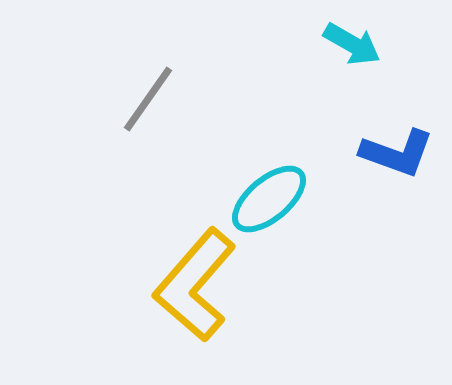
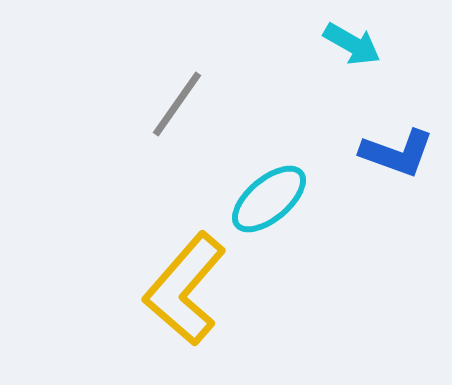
gray line: moved 29 px right, 5 px down
yellow L-shape: moved 10 px left, 4 px down
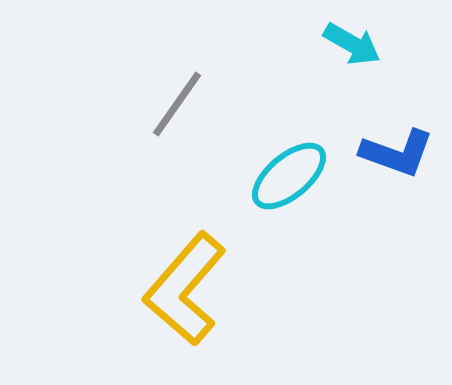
cyan ellipse: moved 20 px right, 23 px up
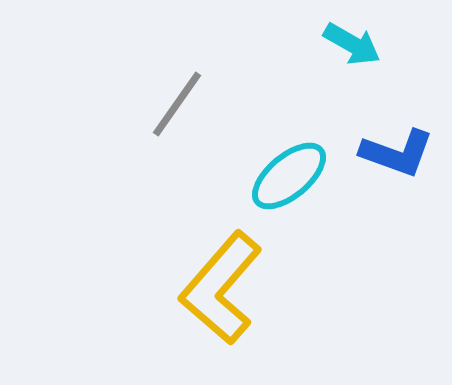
yellow L-shape: moved 36 px right, 1 px up
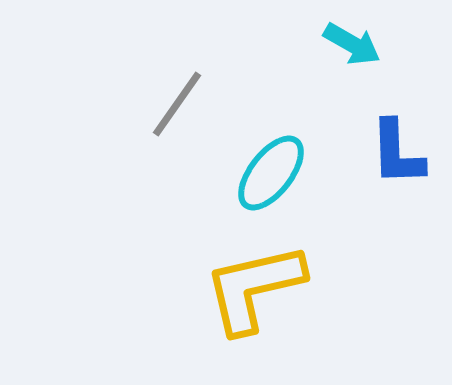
blue L-shape: rotated 68 degrees clockwise
cyan ellipse: moved 18 px left, 3 px up; rotated 12 degrees counterclockwise
yellow L-shape: moved 33 px right; rotated 36 degrees clockwise
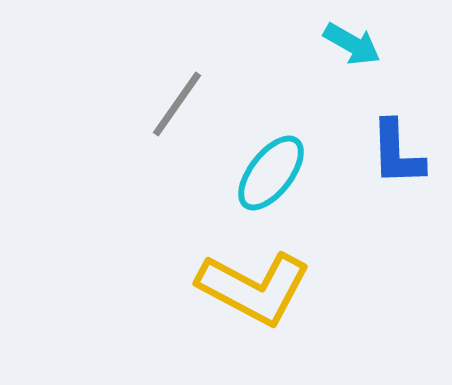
yellow L-shape: rotated 139 degrees counterclockwise
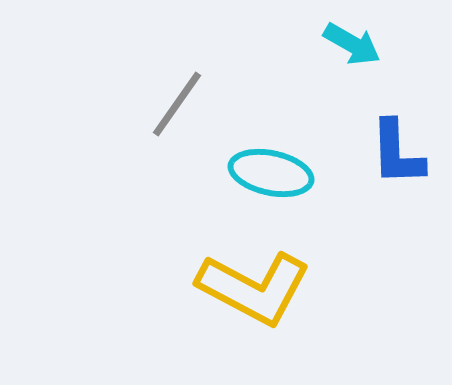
cyan ellipse: rotated 64 degrees clockwise
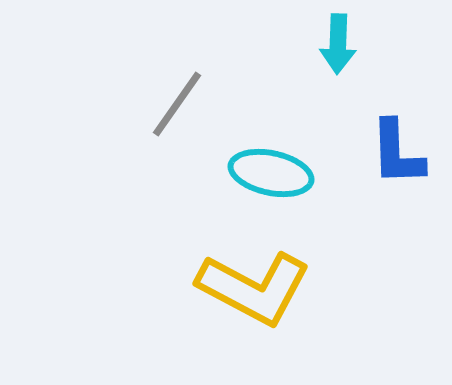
cyan arrow: moved 14 px left; rotated 62 degrees clockwise
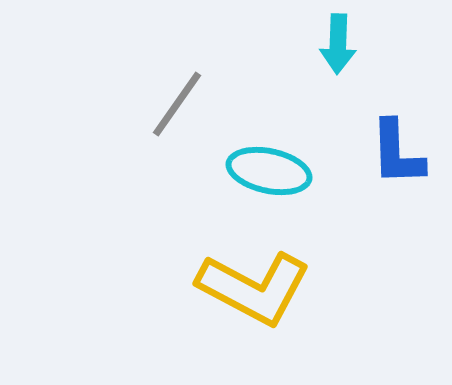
cyan ellipse: moved 2 px left, 2 px up
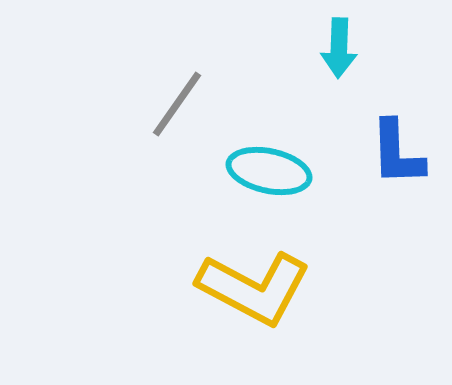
cyan arrow: moved 1 px right, 4 px down
